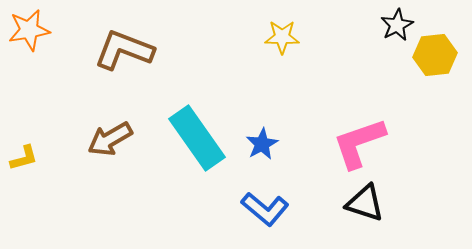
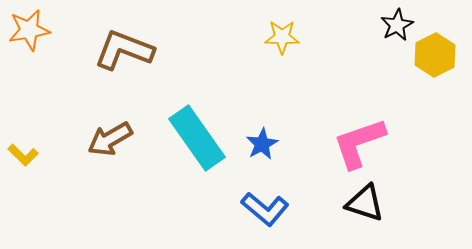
yellow hexagon: rotated 21 degrees counterclockwise
yellow L-shape: moved 1 px left, 3 px up; rotated 60 degrees clockwise
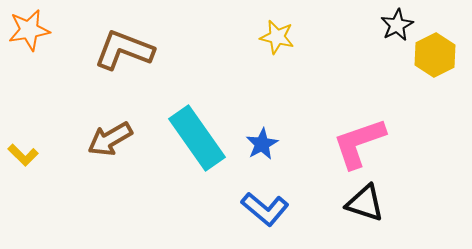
yellow star: moved 5 px left; rotated 12 degrees clockwise
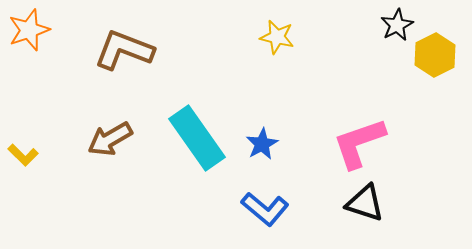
orange star: rotated 9 degrees counterclockwise
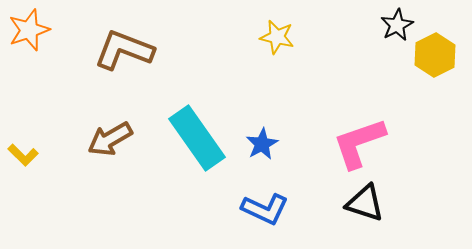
blue L-shape: rotated 15 degrees counterclockwise
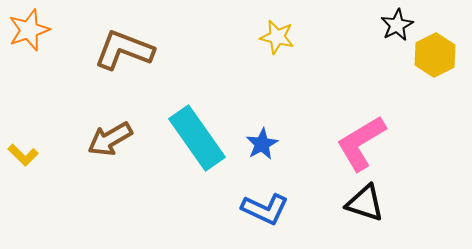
pink L-shape: moved 2 px right; rotated 12 degrees counterclockwise
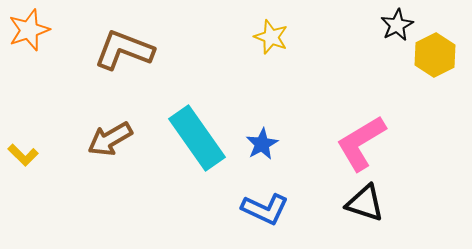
yellow star: moved 6 px left; rotated 8 degrees clockwise
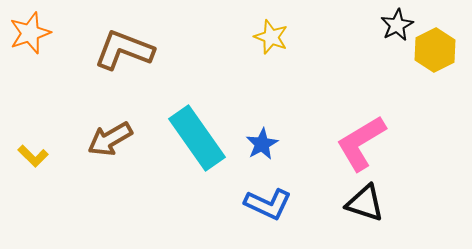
orange star: moved 1 px right, 3 px down
yellow hexagon: moved 5 px up
yellow L-shape: moved 10 px right, 1 px down
blue L-shape: moved 3 px right, 5 px up
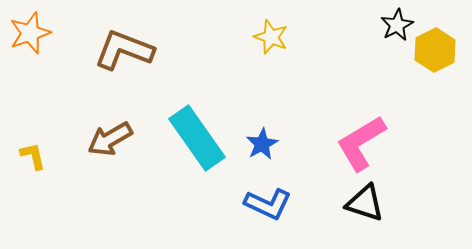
yellow L-shape: rotated 148 degrees counterclockwise
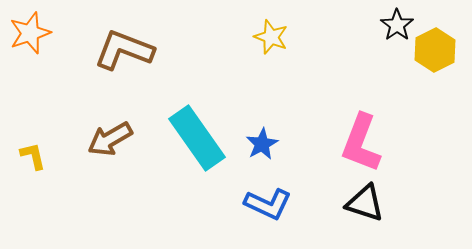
black star: rotated 8 degrees counterclockwise
pink L-shape: rotated 38 degrees counterclockwise
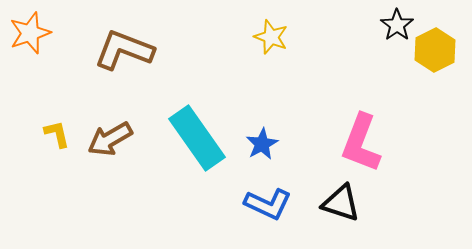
yellow L-shape: moved 24 px right, 22 px up
black triangle: moved 24 px left
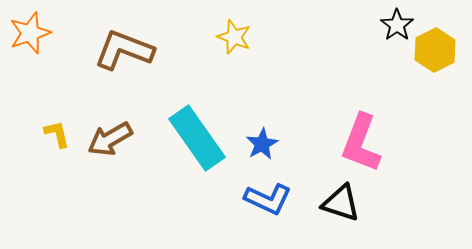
yellow star: moved 37 px left
blue L-shape: moved 5 px up
